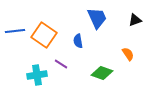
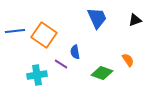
blue semicircle: moved 3 px left, 11 px down
orange semicircle: moved 6 px down
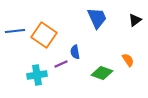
black triangle: rotated 16 degrees counterclockwise
purple line: rotated 56 degrees counterclockwise
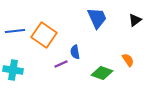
cyan cross: moved 24 px left, 5 px up; rotated 18 degrees clockwise
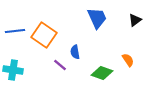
purple line: moved 1 px left, 1 px down; rotated 64 degrees clockwise
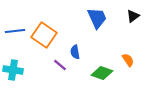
black triangle: moved 2 px left, 4 px up
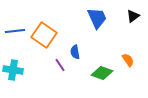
purple line: rotated 16 degrees clockwise
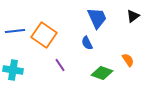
blue semicircle: moved 12 px right, 9 px up; rotated 16 degrees counterclockwise
